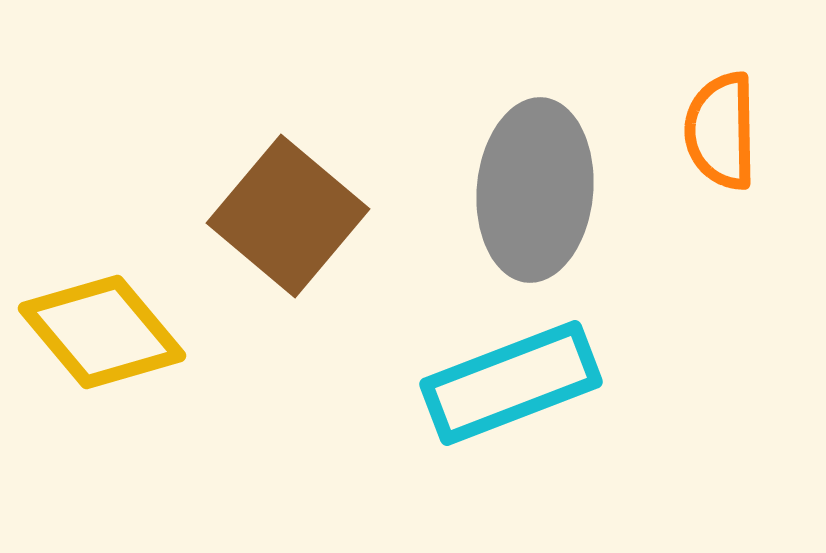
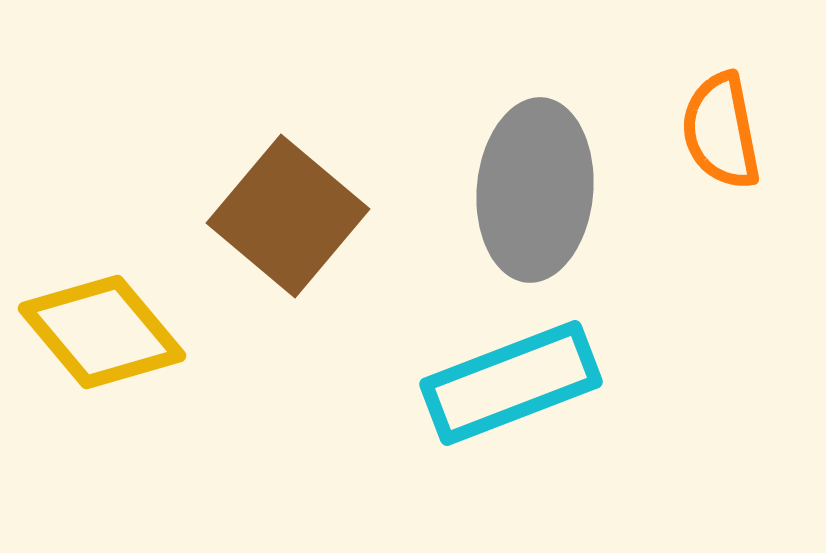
orange semicircle: rotated 10 degrees counterclockwise
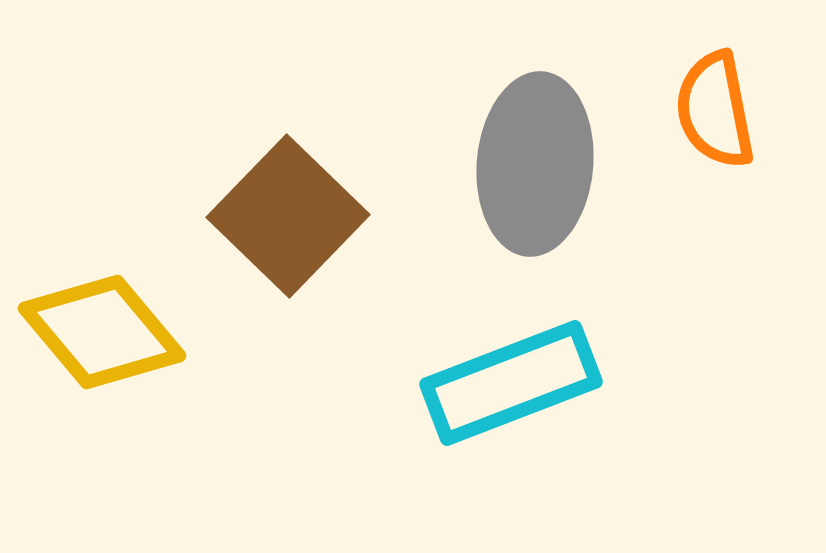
orange semicircle: moved 6 px left, 21 px up
gray ellipse: moved 26 px up
brown square: rotated 4 degrees clockwise
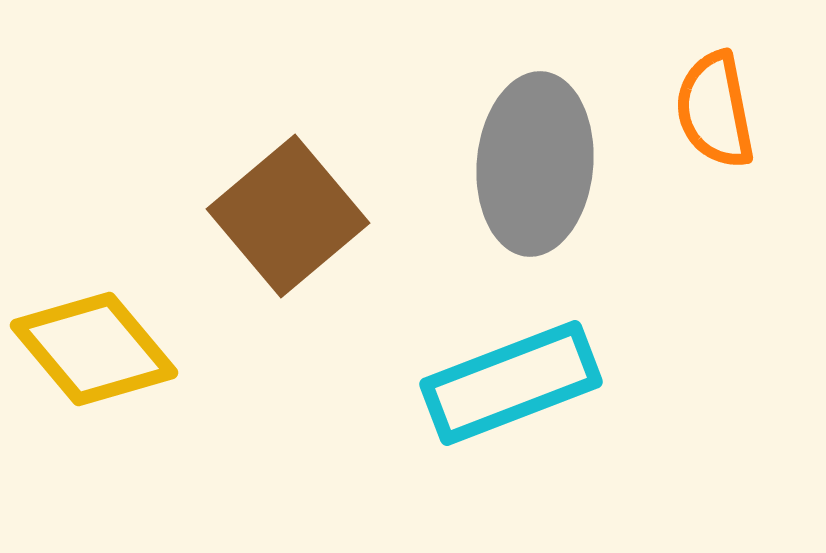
brown square: rotated 6 degrees clockwise
yellow diamond: moved 8 px left, 17 px down
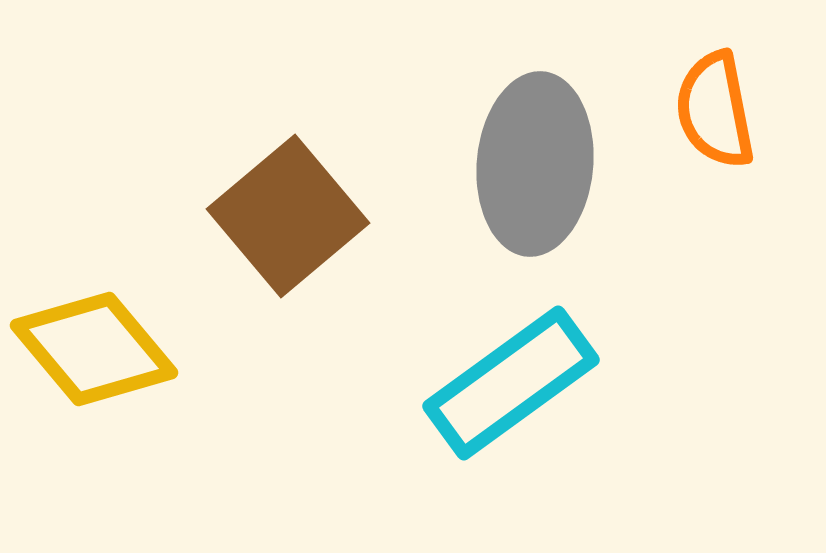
cyan rectangle: rotated 15 degrees counterclockwise
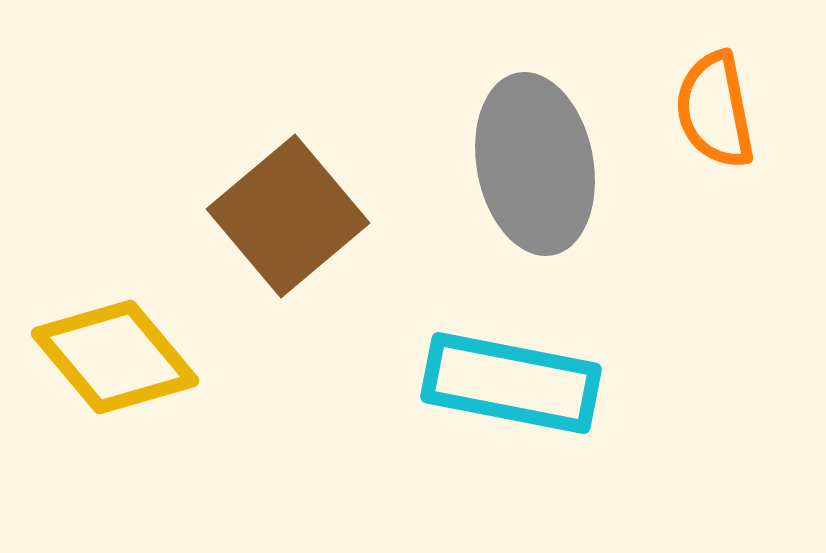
gray ellipse: rotated 16 degrees counterclockwise
yellow diamond: moved 21 px right, 8 px down
cyan rectangle: rotated 47 degrees clockwise
